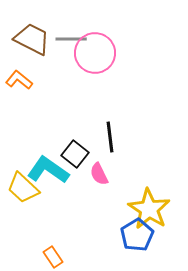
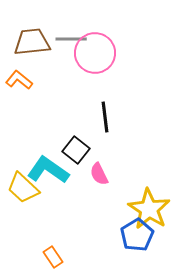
brown trapezoid: moved 3 px down; rotated 33 degrees counterclockwise
black line: moved 5 px left, 20 px up
black square: moved 1 px right, 4 px up
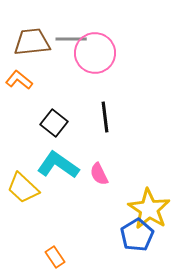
black square: moved 22 px left, 27 px up
cyan L-shape: moved 10 px right, 5 px up
orange rectangle: moved 2 px right
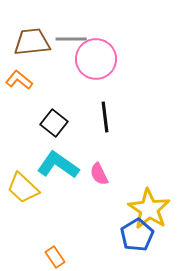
pink circle: moved 1 px right, 6 px down
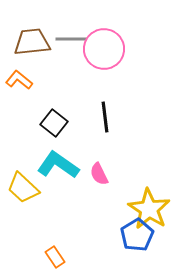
pink circle: moved 8 px right, 10 px up
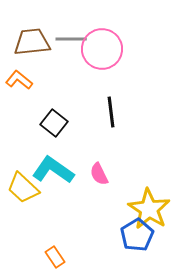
pink circle: moved 2 px left
black line: moved 6 px right, 5 px up
cyan L-shape: moved 5 px left, 5 px down
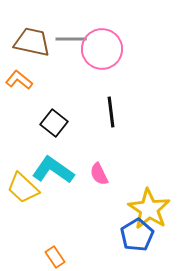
brown trapezoid: rotated 18 degrees clockwise
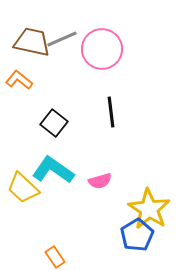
gray line: moved 9 px left; rotated 24 degrees counterclockwise
pink semicircle: moved 1 px right, 7 px down; rotated 80 degrees counterclockwise
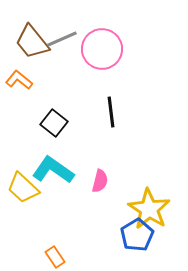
brown trapezoid: rotated 141 degrees counterclockwise
pink semicircle: rotated 60 degrees counterclockwise
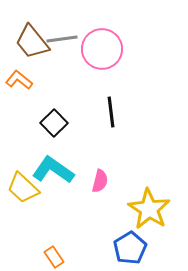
gray line: rotated 16 degrees clockwise
black square: rotated 8 degrees clockwise
blue pentagon: moved 7 px left, 13 px down
orange rectangle: moved 1 px left
